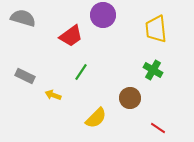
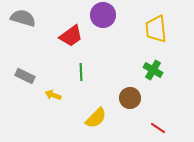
green line: rotated 36 degrees counterclockwise
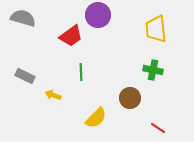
purple circle: moved 5 px left
green cross: rotated 18 degrees counterclockwise
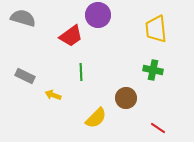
brown circle: moved 4 px left
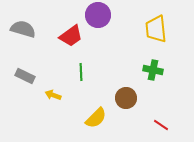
gray semicircle: moved 11 px down
red line: moved 3 px right, 3 px up
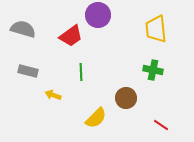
gray rectangle: moved 3 px right, 5 px up; rotated 12 degrees counterclockwise
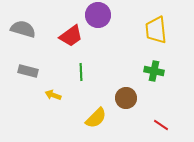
yellow trapezoid: moved 1 px down
green cross: moved 1 px right, 1 px down
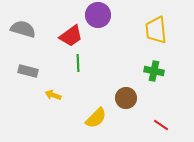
green line: moved 3 px left, 9 px up
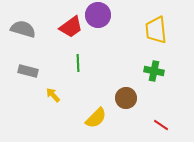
red trapezoid: moved 9 px up
yellow arrow: rotated 28 degrees clockwise
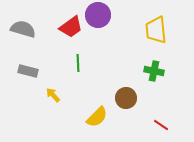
yellow semicircle: moved 1 px right, 1 px up
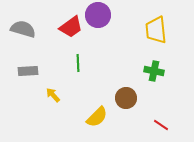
gray rectangle: rotated 18 degrees counterclockwise
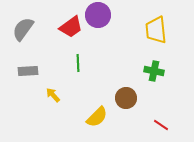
gray semicircle: rotated 70 degrees counterclockwise
